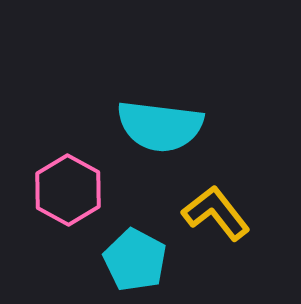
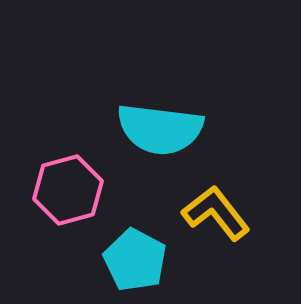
cyan semicircle: moved 3 px down
pink hexagon: rotated 16 degrees clockwise
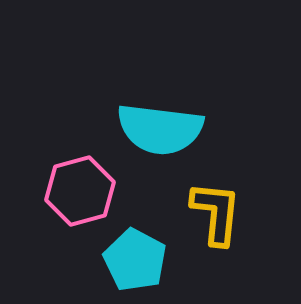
pink hexagon: moved 12 px right, 1 px down
yellow L-shape: rotated 44 degrees clockwise
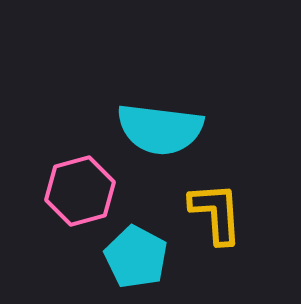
yellow L-shape: rotated 10 degrees counterclockwise
cyan pentagon: moved 1 px right, 3 px up
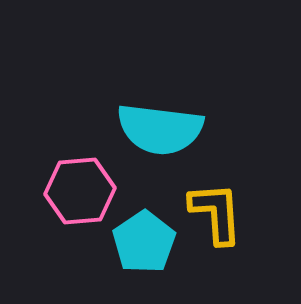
pink hexagon: rotated 10 degrees clockwise
cyan pentagon: moved 8 px right, 15 px up; rotated 10 degrees clockwise
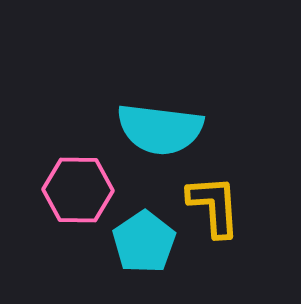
pink hexagon: moved 2 px left, 1 px up; rotated 6 degrees clockwise
yellow L-shape: moved 2 px left, 7 px up
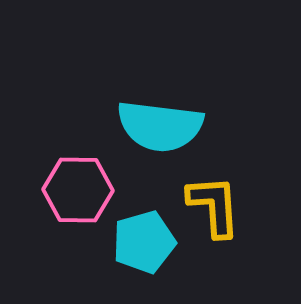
cyan semicircle: moved 3 px up
cyan pentagon: rotated 18 degrees clockwise
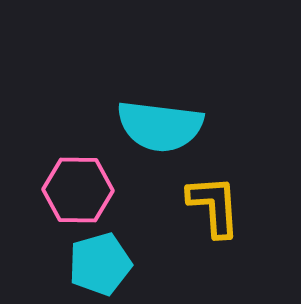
cyan pentagon: moved 44 px left, 22 px down
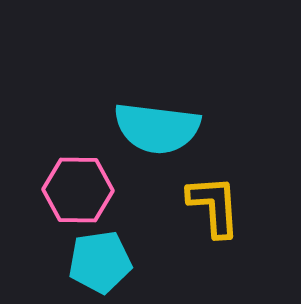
cyan semicircle: moved 3 px left, 2 px down
cyan pentagon: moved 2 px up; rotated 8 degrees clockwise
